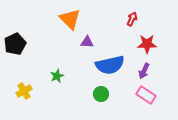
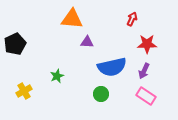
orange triangle: moved 2 px right; rotated 40 degrees counterclockwise
blue semicircle: moved 2 px right, 2 px down
pink rectangle: moved 1 px down
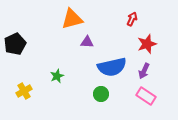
orange triangle: rotated 20 degrees counterclockwise
red star: rotated 18 degrees counterclockwise
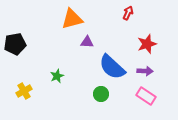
red arrow: moved 4 px left, 6 px up
black pentagon: rotated 15 degrees clockwise
blue semicircle: rotated 56 degrees clockwise
purple arrow: moved 1 px right; rotated 112 degrees counterclockwise
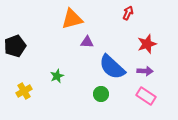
black pentagon: moved 2 px down; rotated 10 degrees counterclockwise
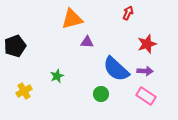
blue semicircle: moved 4 px right, 2 px down
